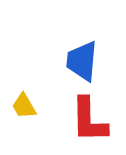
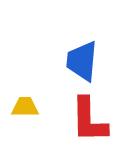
yellow trapezoid: moved 1 px right, 1 px down; rotated 120 degrees clockwise
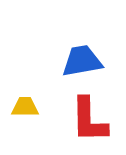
blue trapezoid: rotated 75 degrees clockwise
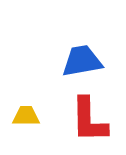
yellow trapezoid: moved 1 px right, 9 px down
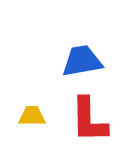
yellow trapezoid: moved 6 px right
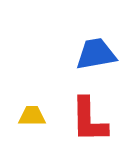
blue trapezoid: moved 14 px right, 7 px up
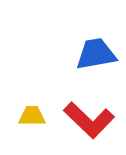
red L-shape: rotated 45 degrees counterclockwise
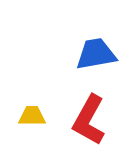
red L-shape: rotated 75 degrees clockwise
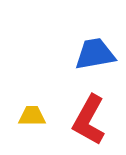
blue trapezoid: moved 1 px left
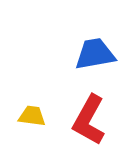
yellow trapezoid: rotated 8 degrees clockwise
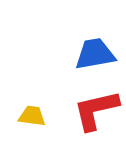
red L-shape: moved 7 px right, 10 px up; rotated 48 degrees clockwise
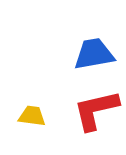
blue trapezoid: moved 1 px left
